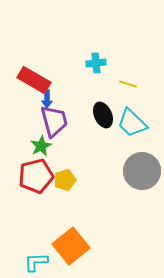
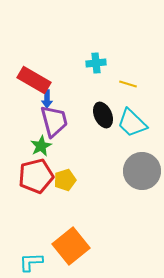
cyan L-shape: moved 5 px left
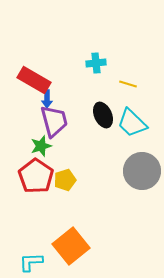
green star: rotated 10 degrees clockwise
red pentagon: rotated 24 degrees counterclockwise
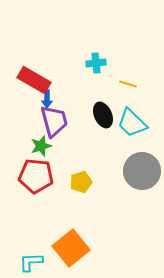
red pentagon: rotated 28 degrees counterclockwise
yellow pentagon: moved 16 px right, 2 px down
orange square: moved 2 px down
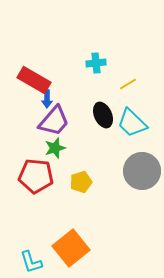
yellow line: rotated 48 degrees counterclockwise
purple trapezoid: rotated 56 degrees clockwise
green star: moved 14 px right, 2 px down
cyan L-shape: rotated 105 degrees counterclockwise
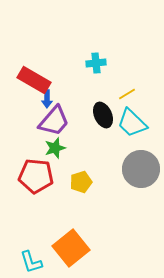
yellow line: moved 1 px left, 10 px down
gray circle: moved 1 px left, 2 px up
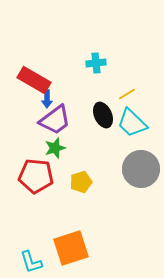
purple trapezoid: moved 1 px right, 1 px up; rotated 12 degrees clockwise
orange square: rotated 21 degrees clockwise
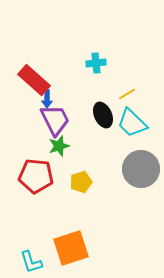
red rectangle: rotated 12 degrees clockwise
purple trapezoid: rotated 80 degrees counterclockwise
green star: moved 4 px right, 2 px up
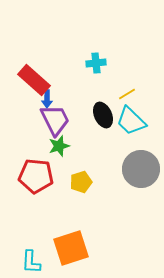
cyan trapezoid: moved 1 px left, 2 px up
cyan L-shape: rotated 20 degrees clockwise
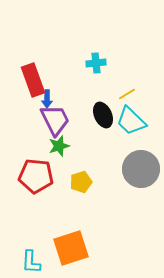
red rectangle: moved 1 px left; rotated 28 degrees clockwise
